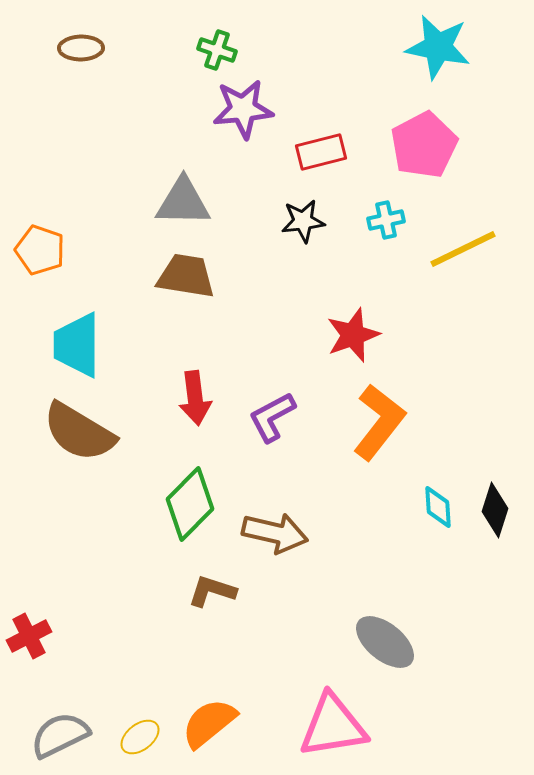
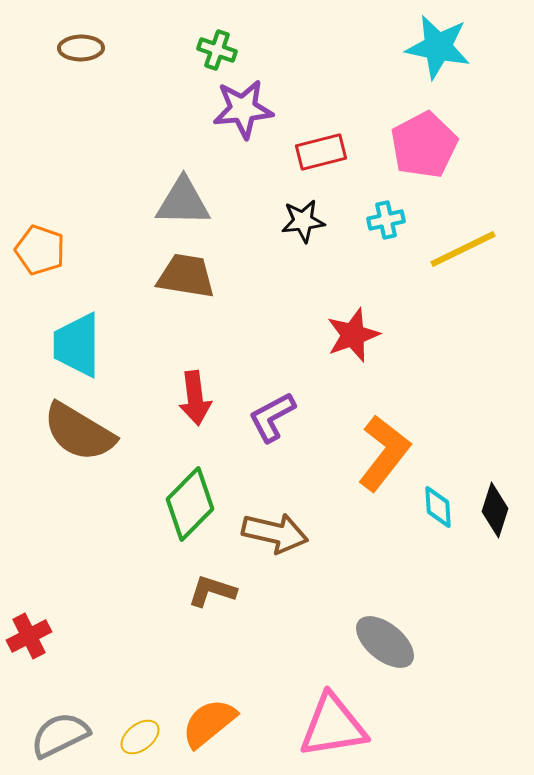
orange L-shape: moved 5 px right, 31 px down
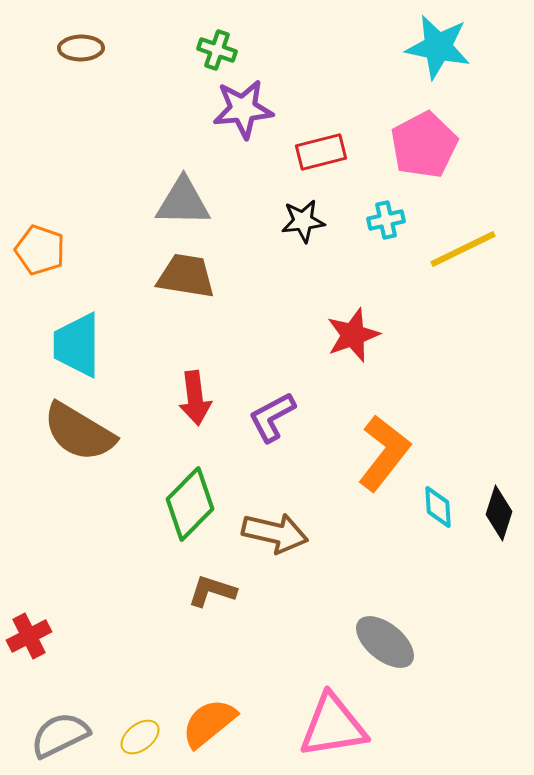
black diamond: moved 4 px right, 3 px down
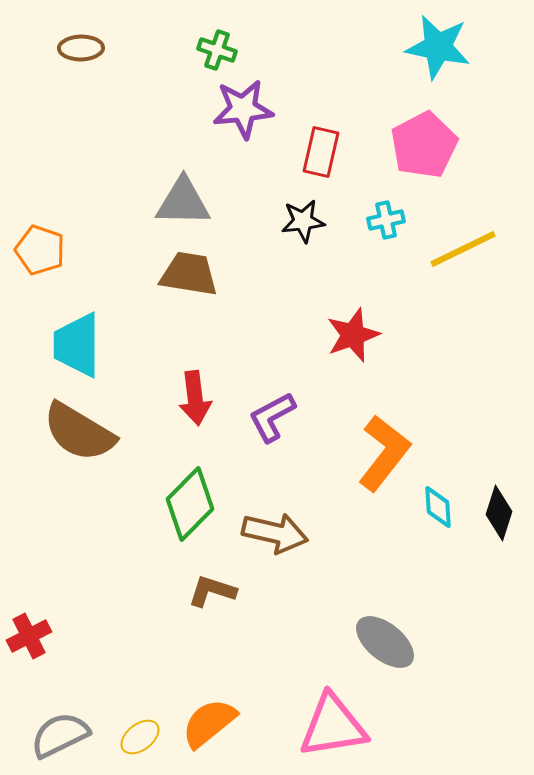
red rectangle: rotated 63 degrees counterclockwise
brown trapezoid: moved 3 px right, 2 px up
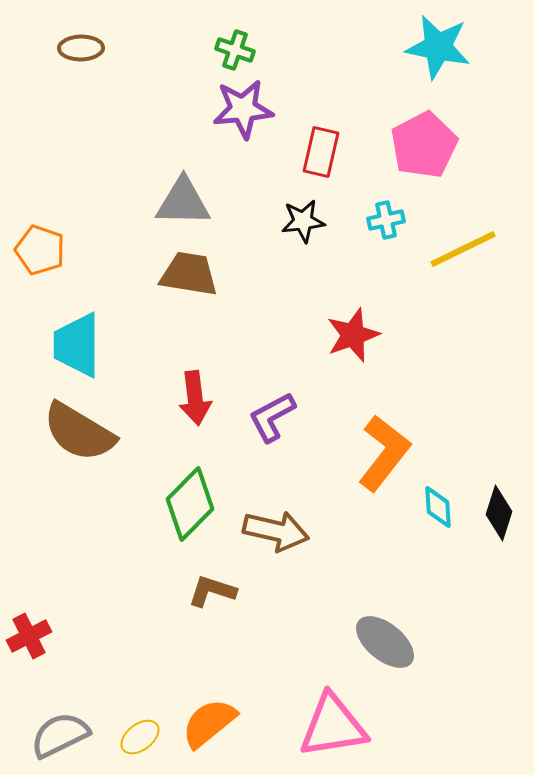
green cross: moved 18 px right
brown arrow: moved 1 px right, 2 px up
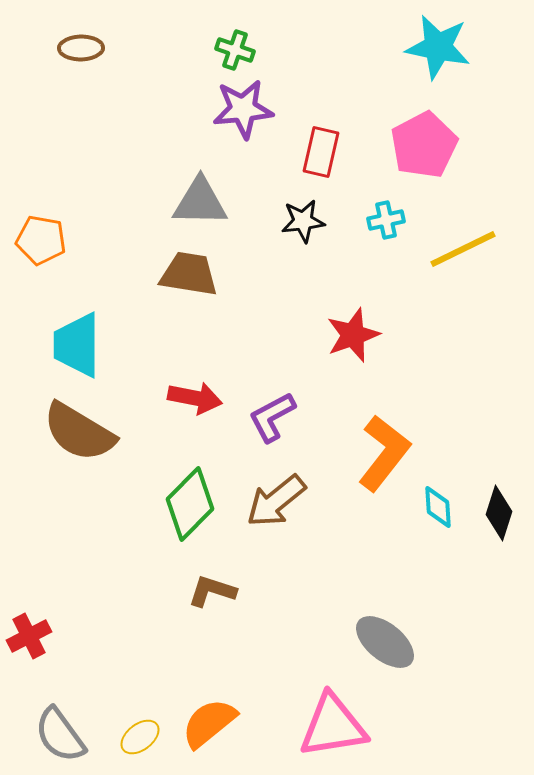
gray triangle: moved 17 px right
orange pentagon: moved 1 px right, 10 px up; rotated 9 degrees counterclockwise
red arrow: rotated 72 degrees counterclockwise
brown arrow: moved 30 px up; rotated 128 degrees clockwise
gray semicircle: rotated 100 degrees counterclockwise
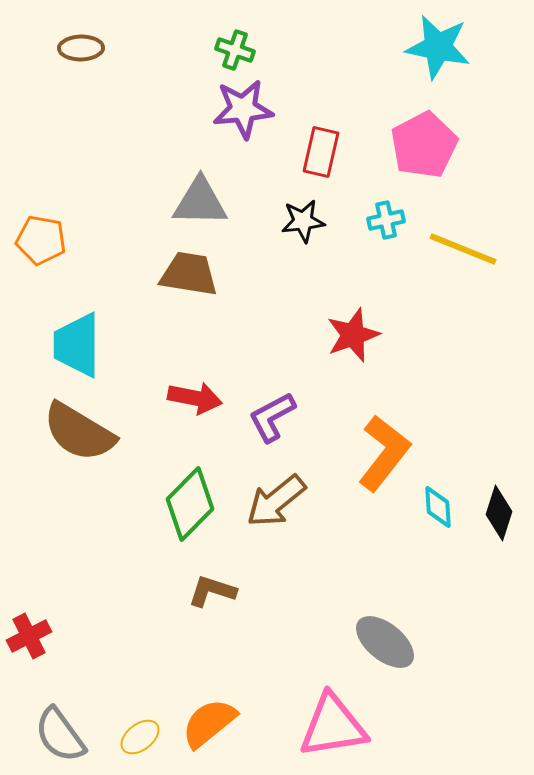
yellow line: rotated 48 degrees clockwise
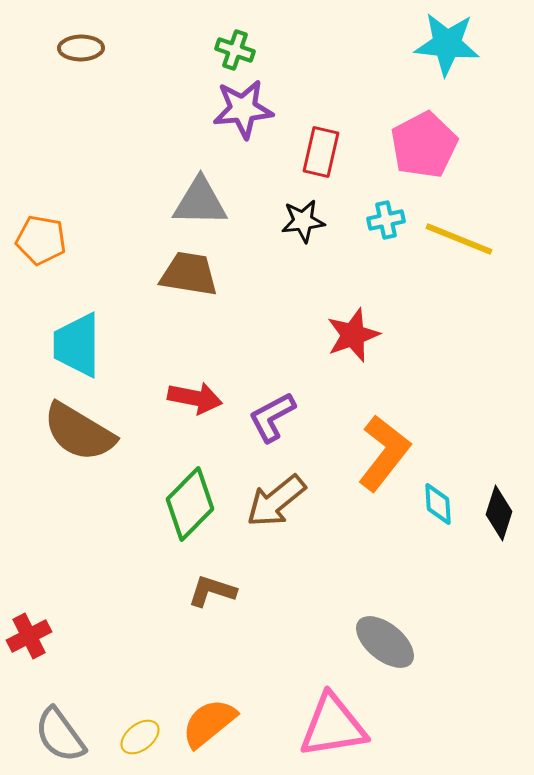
cyan star: moved 9 px right, 3 px up; rotated 6 degrees counterclockwise
yellow line: moved 4 px left, 10 px up
cyan diamond: moved 3 px up
